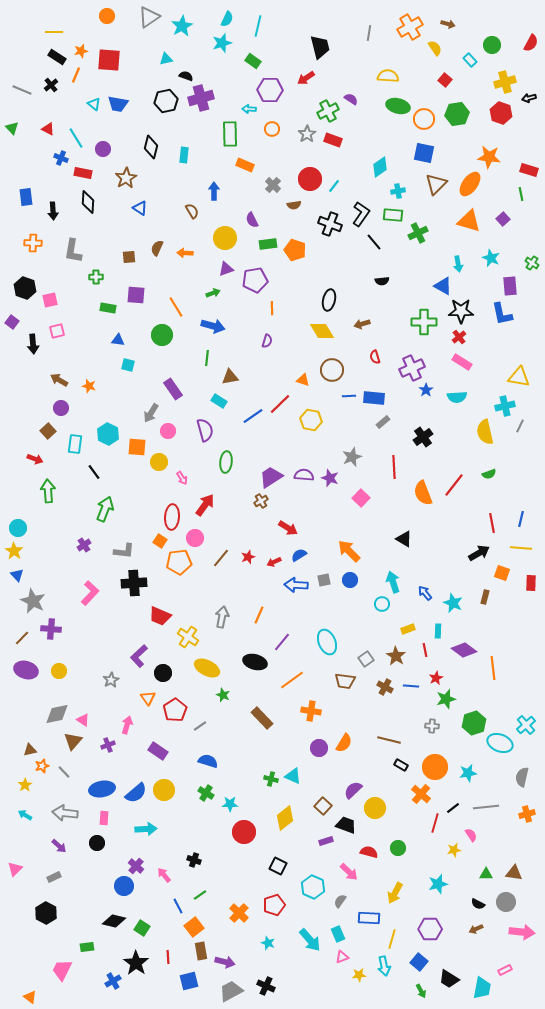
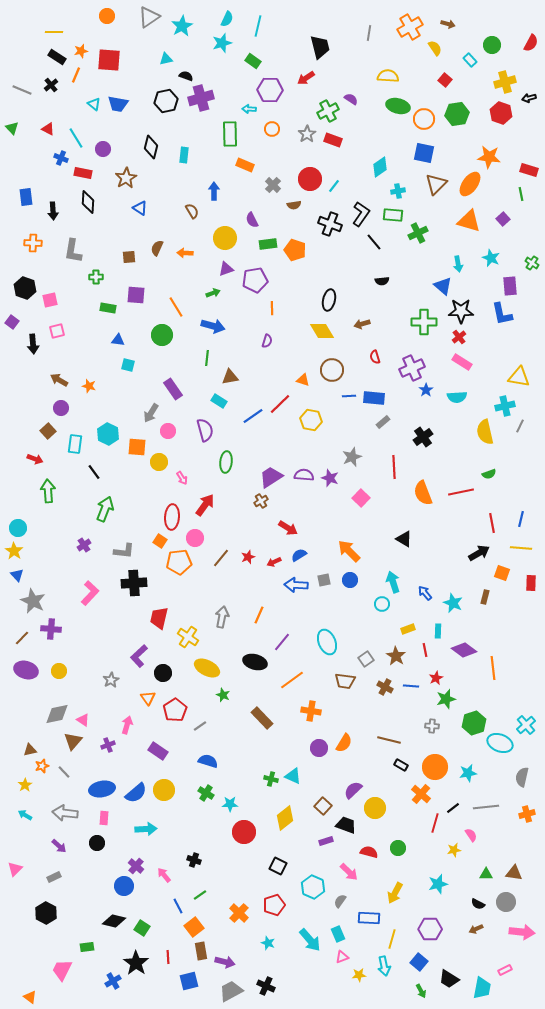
blue triangle at (443, 286): rotated 12 degrees clockwise
red line at (454, 485): moved 7 px right, 7 px down; rotated 40 degrees clockwise
red trapezoid at (160, 616): moved 1 px left, 2 px down; rotated 80 degrees clockwise
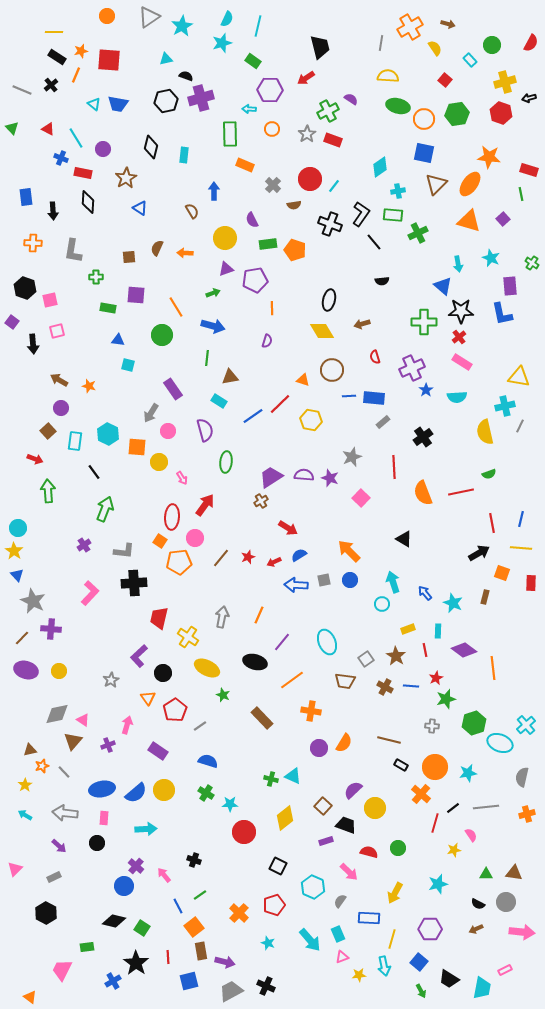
gray line at (369, 33): moved 12 px right, 10 px down
cyan rectangle at (75, 444): moved 3 px up
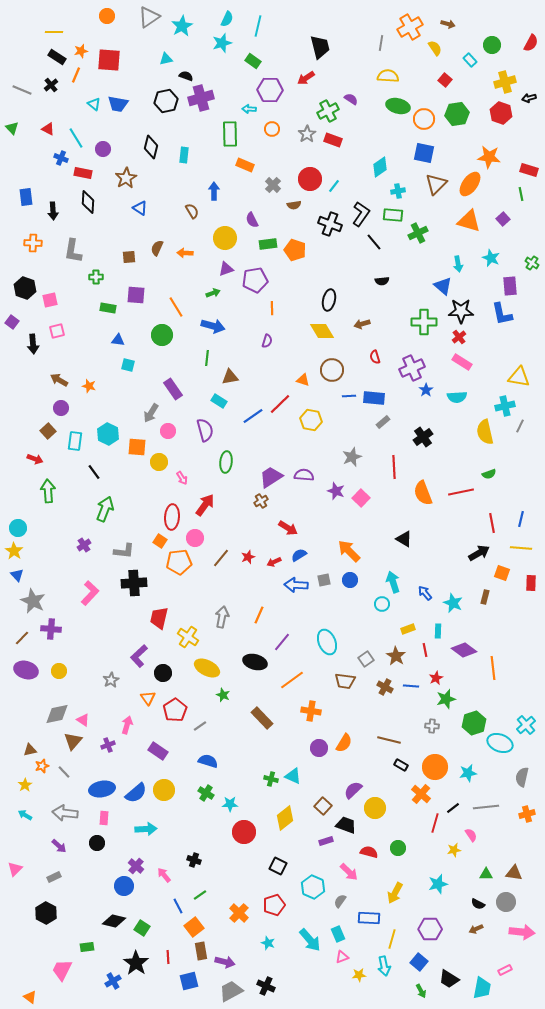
purple star at (330, 478): moved 6 px right, 13 px down
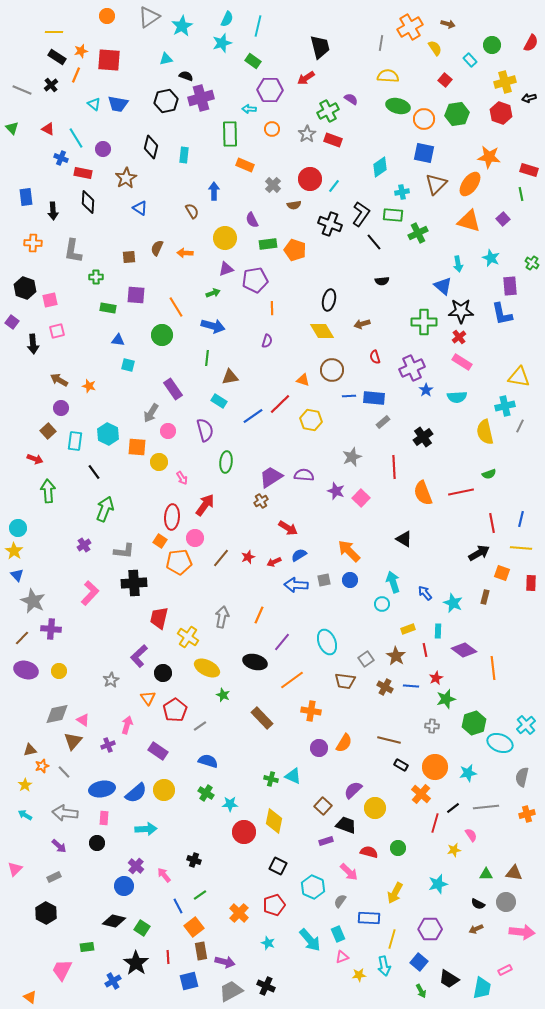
cyan cross at (398, 191): moved 4 px right, 1 px down
yellow diamond at (285, 818): moved 11 px left, 3 px down; rotated 40 degrees counterclockwise
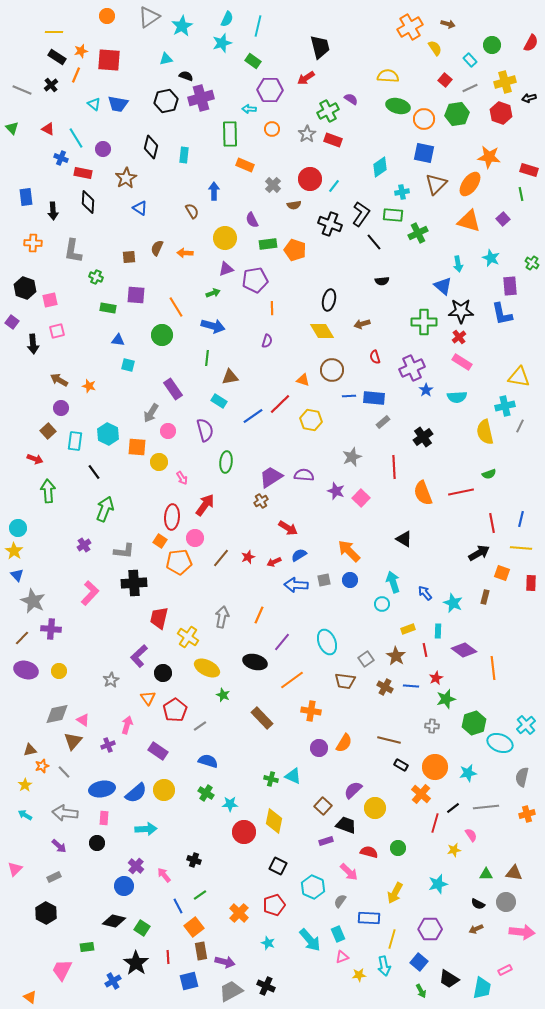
gray line at (381, 43): moved 89 px right, 45 px down; rotated 56 degrees clockwise
green cross at (96, 277): rotated 24 degrees clockwise
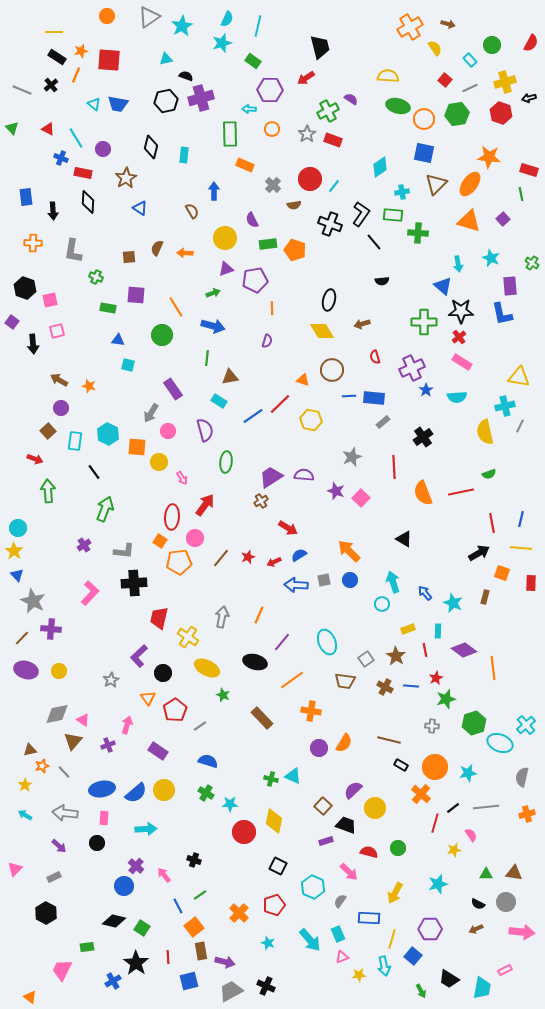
green cross at (418, 233): rotated 30 degrees clockwise
blue square at (419, 962): moved 6 px left, 6 px up
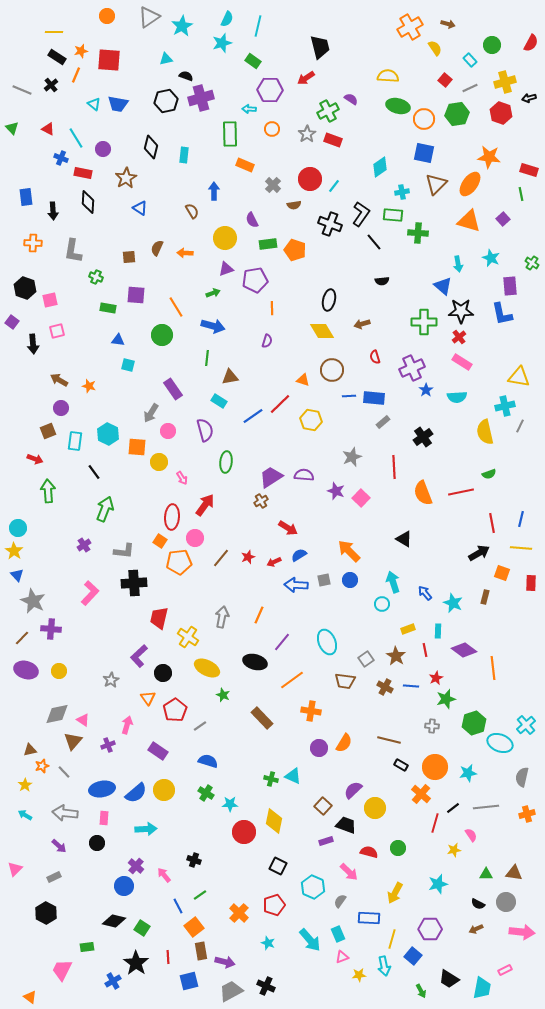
brown square at (48, 431): rotated 21 degrees clockwise
